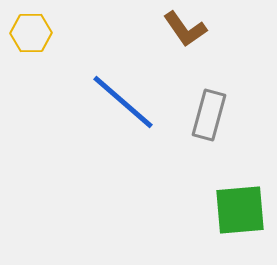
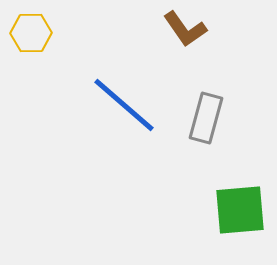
blue line: moved 1 px right, 3 px down
gray rectangle: moved 3 px left, 3 px down
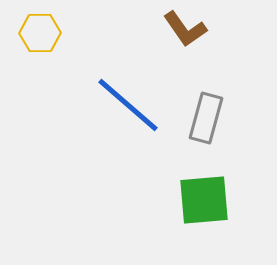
yellow hexagon: moved 9 px right
blue line: moved 4 px right
green square: moved 36 px left, 10 px up
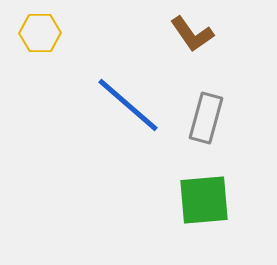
brown L-shape: moved 7 px right, 5 px down
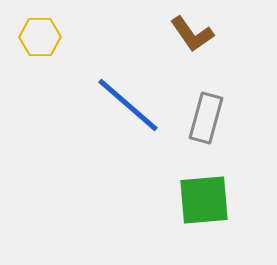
yellow hexagon: moved 4 px down
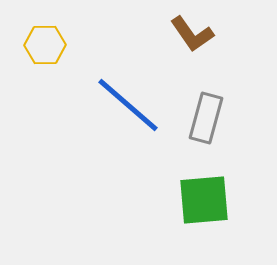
yellow hexagon: moved 5 px right, 8 px down
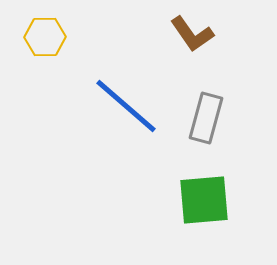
yellow hexagon: moved 8 px up
blue line: moved 2 px left, 1 px down
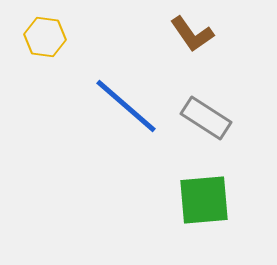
yellow hexagon: rotated 9 degrees clockwise
gray rectangle: rotated 72 degrees counterclockwise
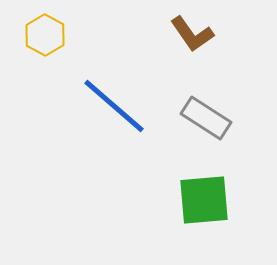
yellow hexagon: moved 2 px up; rotated 21 degrees clockwise
blue line: moved 12 px left
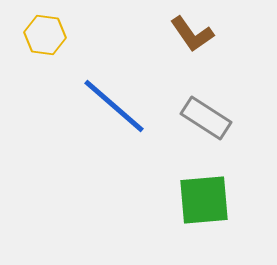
yellow hexagon: rotated 21 degrees counterclockwise
